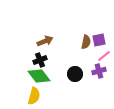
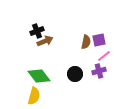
black cross: moved 3 px left, 29 px up
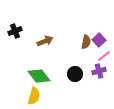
black cross: moved 22 px left
purple square: rotated 32 degrees counterclockwise
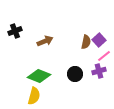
green diamond: rotated 30 degrees counterclockwise
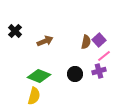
black cross: rotated 24 degrees counterclockwise
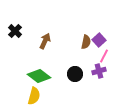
brown arrow: rotated 42 degrees counterclockwise
pink line: rotated 24 degrees counterclockwise
green diamond: rotated 15 degrees clockwise
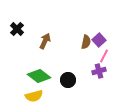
black cross: moved 2 px right, 2 px up
black circle: moved 7 px left, 6 px down
yellow semicircle: rotated 60 degrees clockwise
